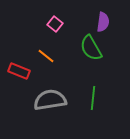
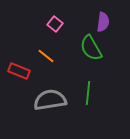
green line: moved 5 px left, 5 px up
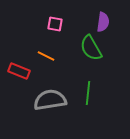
pink square: rotated 28 degrees counterclockwise
orange line: rotated 12 degrees counterclockwise
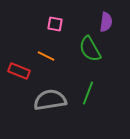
purple semicircle: moved 3 px right
green semicircle: moved 1 px left, 1 px down
green line: rotated 15 degrees clockwise
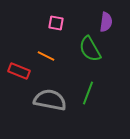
pink square: moved 1 px right, 1 px up
gray semicircle: rotated 20 degrees clockwise
